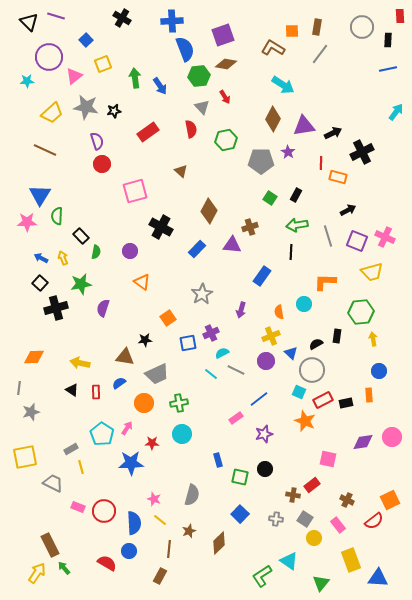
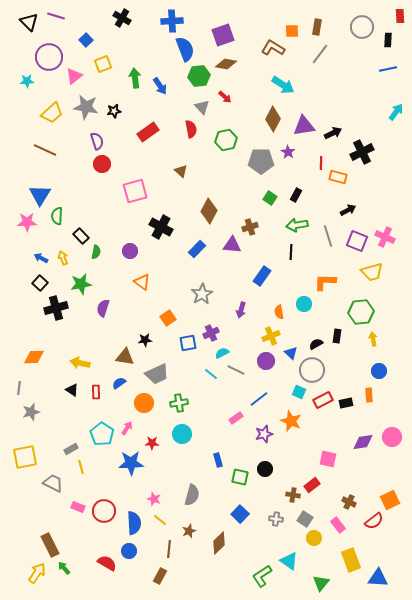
red arrow at (225, 97): rotated 16 degrees counterclockwise
orange star at (305, 421): moved 14 px left
brown cross at (347, 500): moved 2 px right, 2 px down
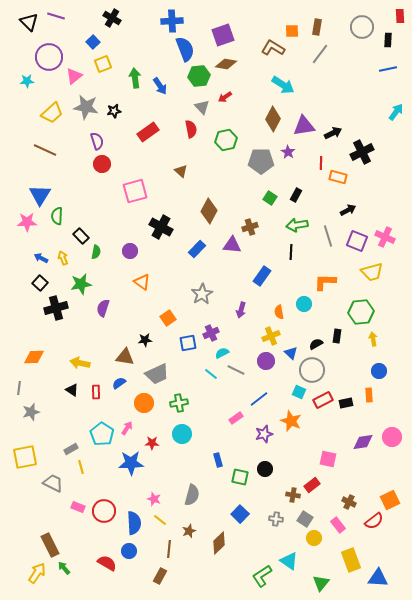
black cross at (122, 18): moved 10 px left
blue square at (86, 40): moved 7 px right, 2 px down
red arrow at (225, 97): rotated 104 degrees clockwise
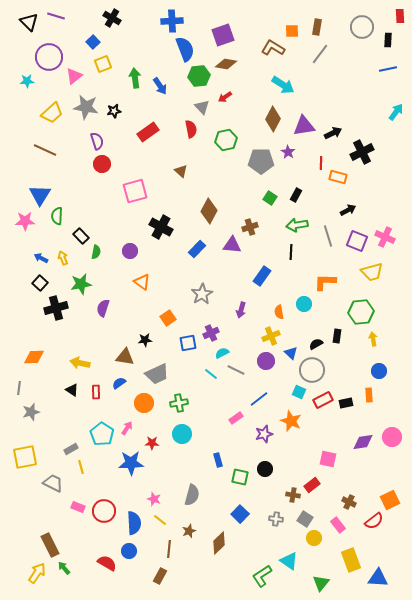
pink star at (27, 222): moved 2 px left, 1 px up
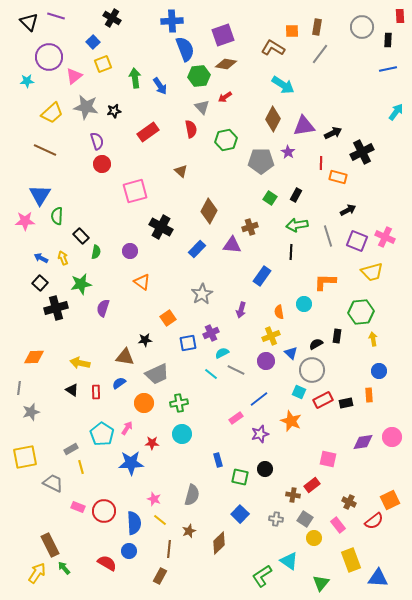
purple star at (264, 434): moved 4 px left
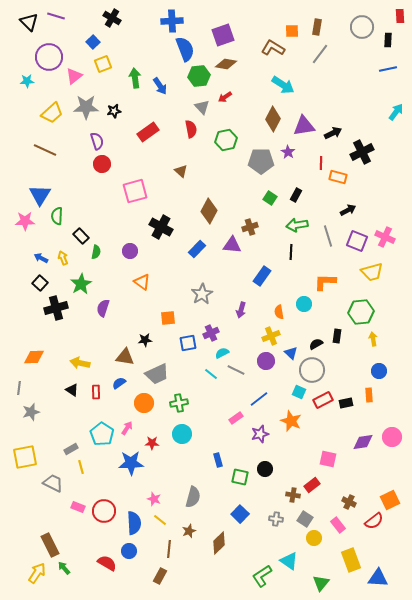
gray star at (86, 107): rotated 10 degrees counterclockwise
green star at (81, 284): rotated 20 degrees counterclockwise
orange square at (168, 318): rotated 28 degrees clockwise
gray semicircle at (192, 495): moved 1 px right, 2 px down
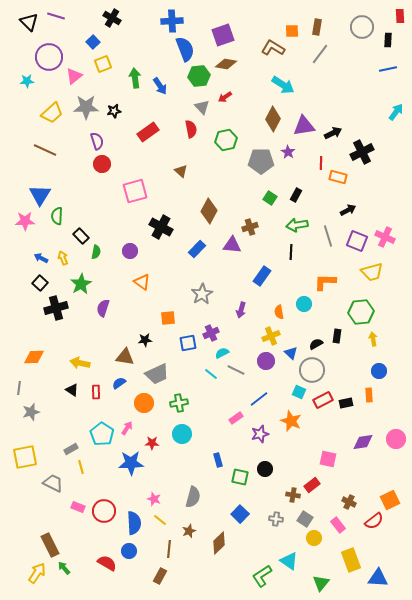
pink circle at (392, 437): moved 4 px right, 2 px down
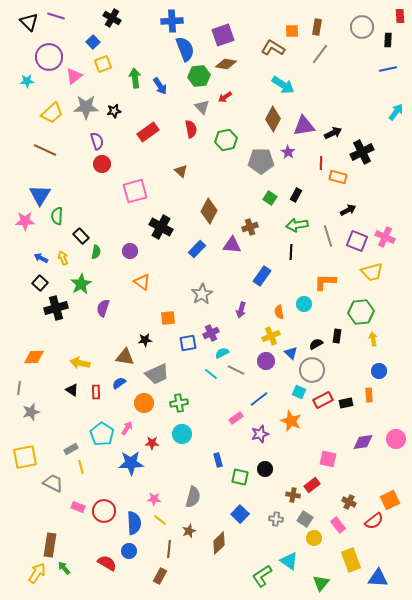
pink star at (154, 499): rotated 16 degrees counterclockwise
brown rectangle at (50, 545): rotated 35 degrees clockwise
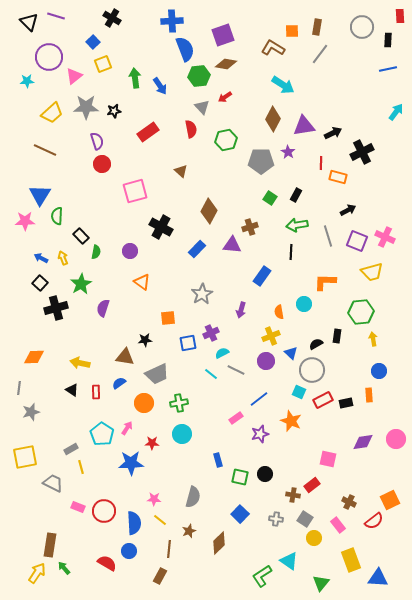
black circle at (265, 469): moved 5 px down
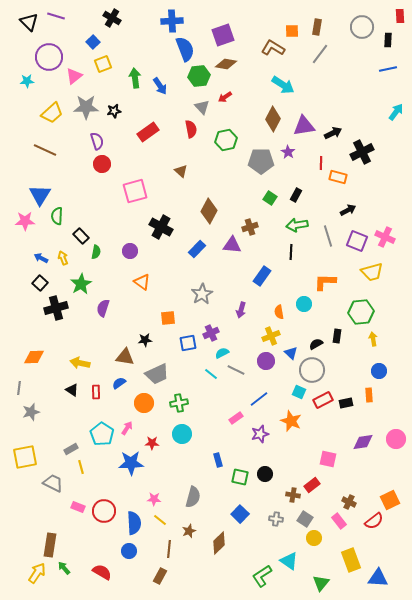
pink rectangle at (338, 525): moved 1 px right, 4 px up
red semicircle at (107, 563): moved 5 px left, 9 px down
